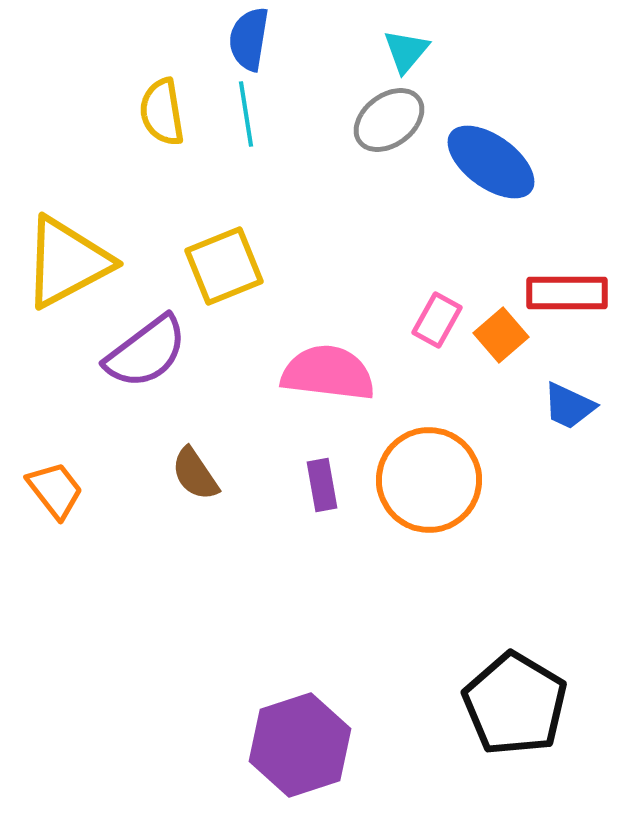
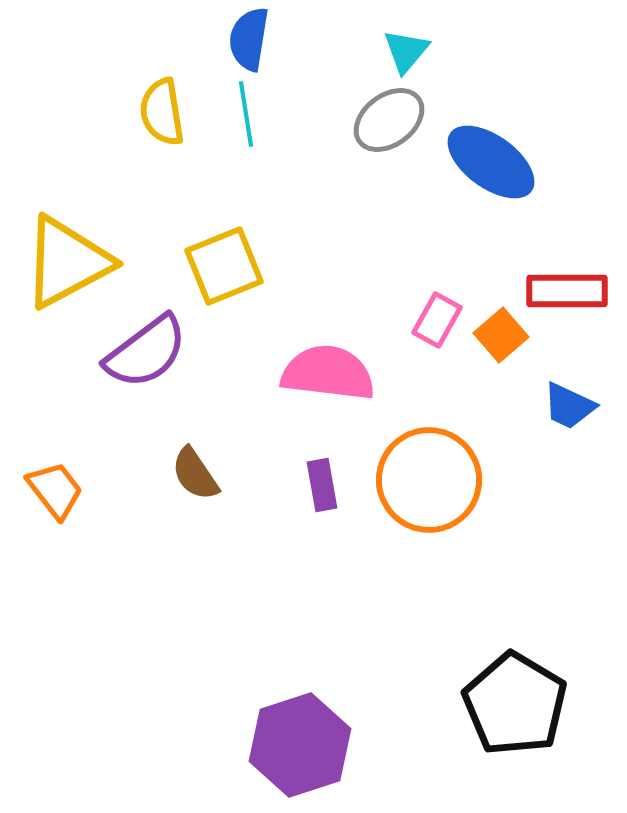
red rectangle: moved 2 px up
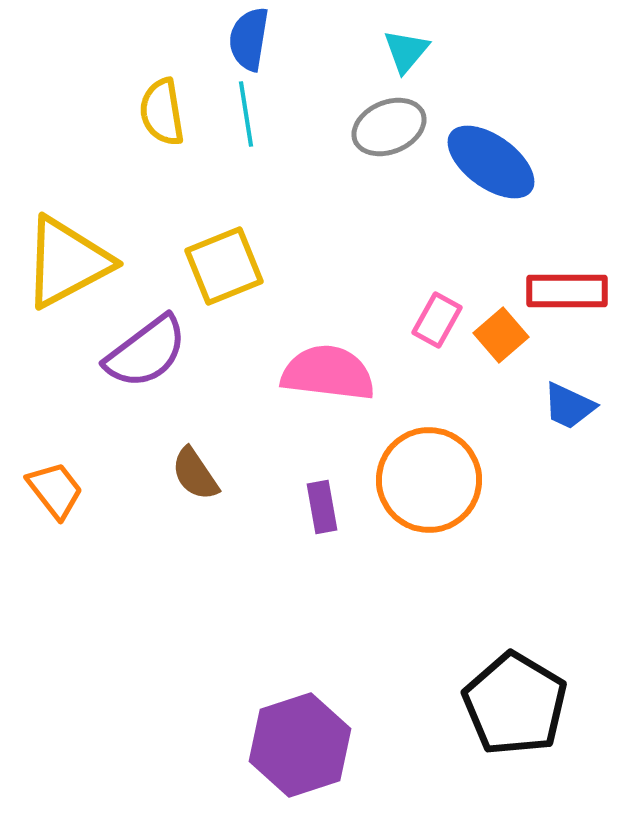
gray ellipse: moved 7 px down; rotated 14 degrees clockwise
purple rectangle: moved 22 px down
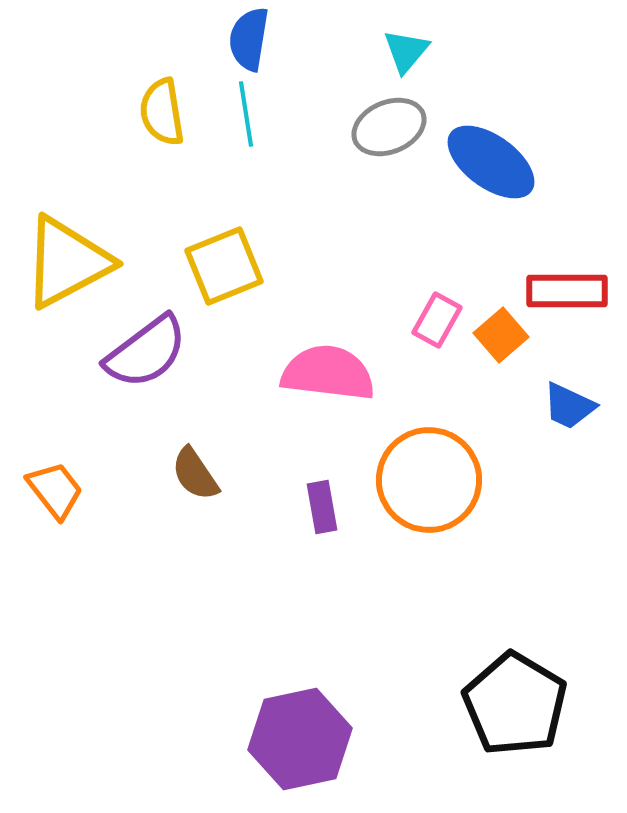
purple hexagon: moved 6 px up; rotated 6 degrees clockwise
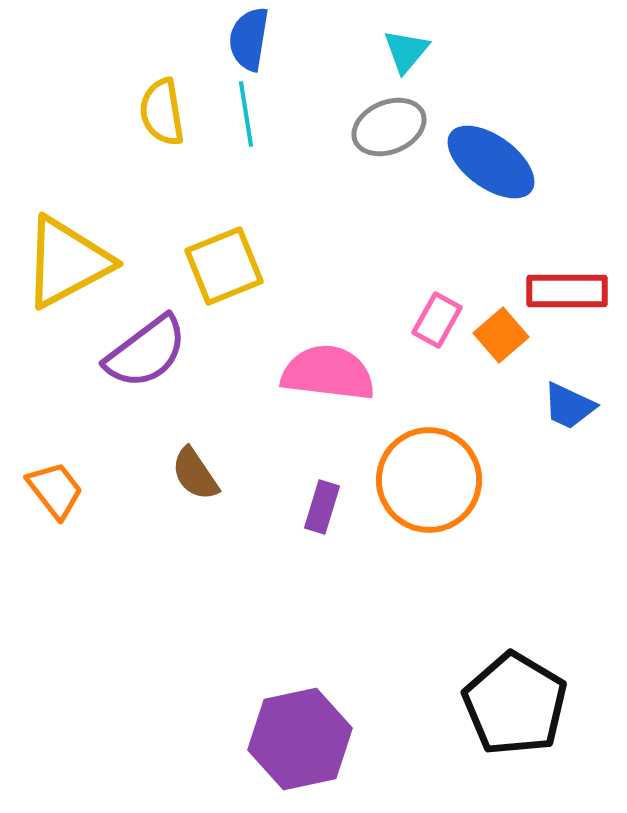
purple rectangle: rotated 27 degrees clockwise
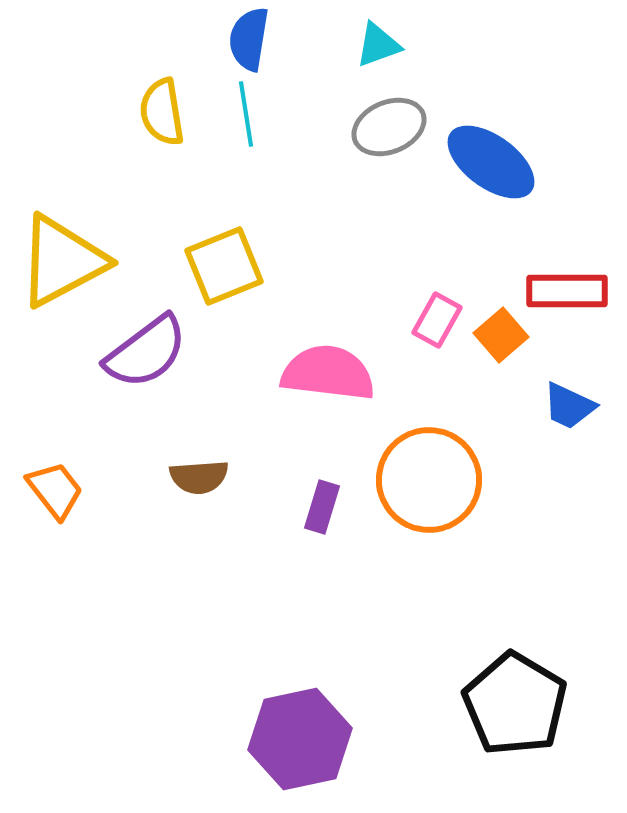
cyan triangle: moved 28 px left, 6 px up; rotated 30 degrees clockwise
yellow triangle: moved 5 px left, 1 px up
brown semicircle: moved 4 px right, 3 px down; rotated 60 degrees counterclockwise
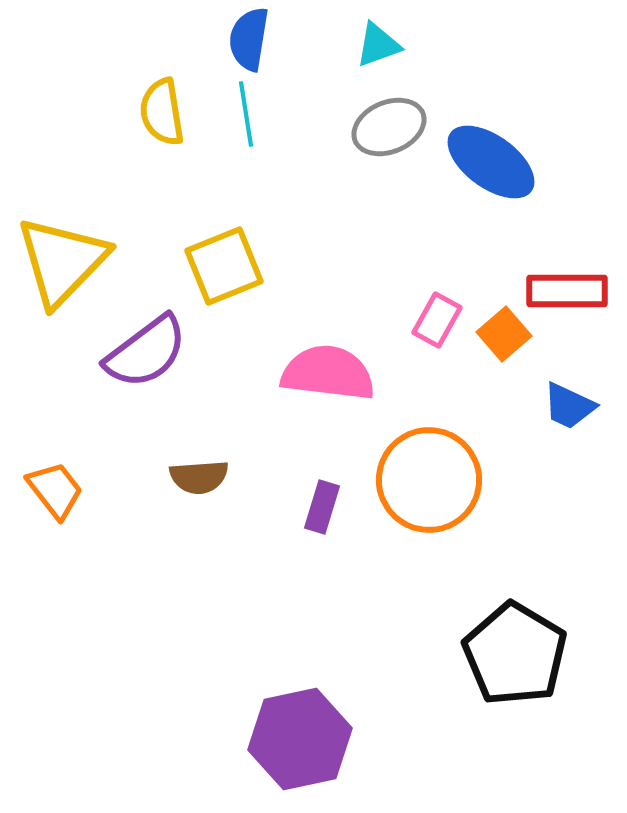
yellow triangle: rotated 18 degrees counterclockwise
orange square: moved 3 px right, 1 px up
black pentagon: moved 50 px up
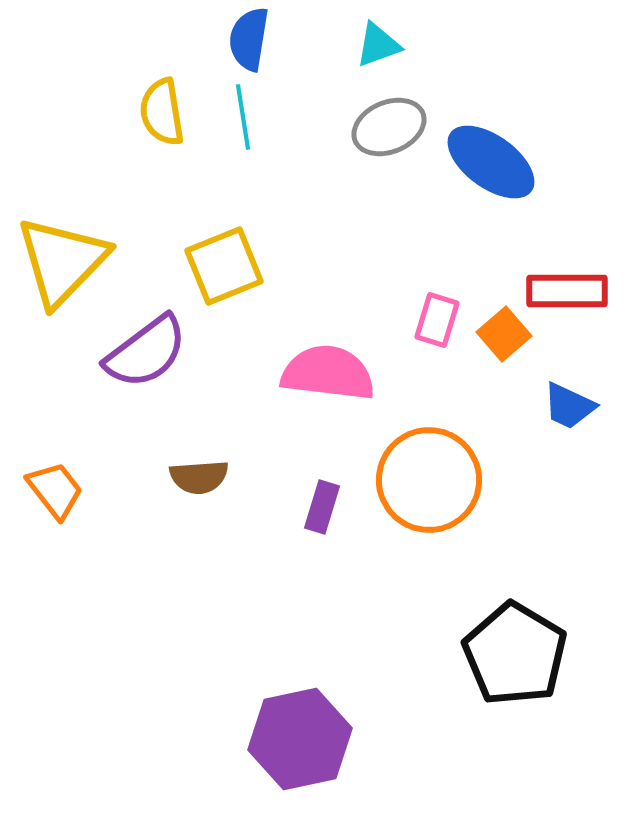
cyan line: moved 3 px left, 3 px down
pink rectangle: rotated 12 degrees counterclockwise
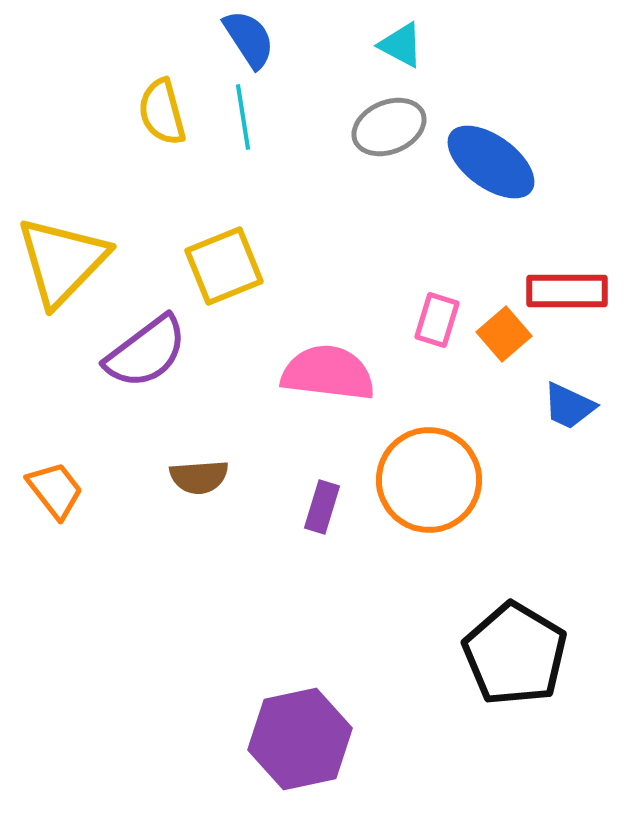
blue semicircle: rotated 138 degrees clockwise
cyan triangle: moved 23 px right; rotated 48 degrees clockwise
yellow semicircle: rotated 6 degrees counterclockwise
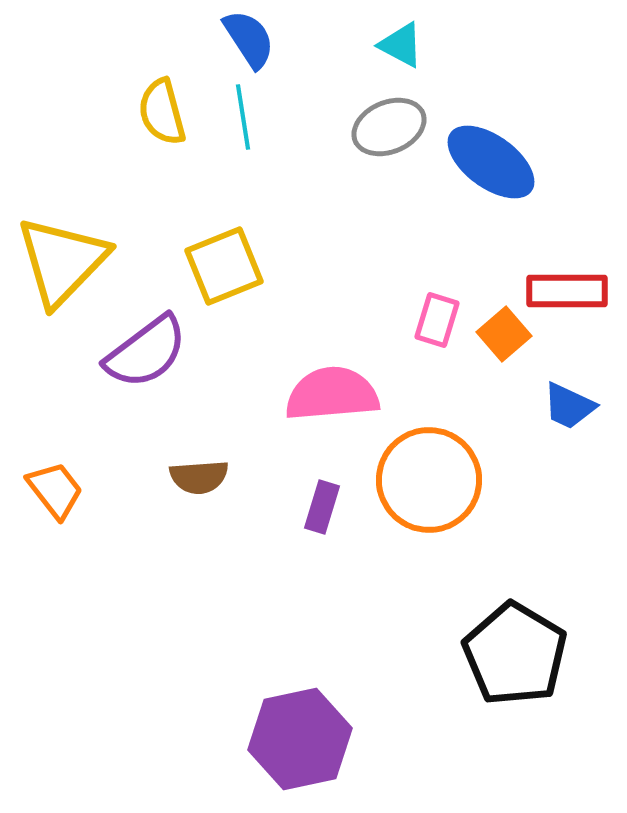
pink semicircle: moved 4 px right, 21 px down; rotated 12 degrees counterclockwise
